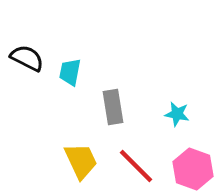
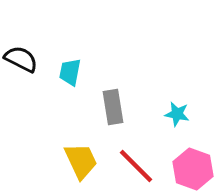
black semicircle: moved 6 px left, 1 px down
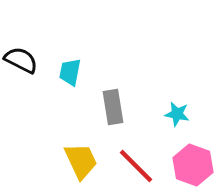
black semicircle: moved 1 px down
pink hexagon: moved 4 px up
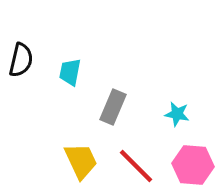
black semicircle: rotated 76 degrees clockwise
gray rectangle: rotated 32 degrees clockwise
pink hexagon: rotated 15 degrees counterclockwise
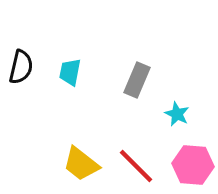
black semicircle: moved 7 px down
gray rectangle: moved 24 px right, 27 px up
cyan star: rotated 15 degrees clockwise
yellow trapezoid: moved 3 px down; rotated 153 degrees clockwise
